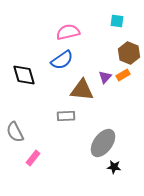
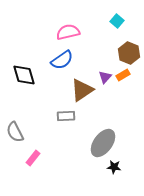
cyan square: rotated 32 degrees clockwise
brown triangle: rotated 40 degrees counterclockwise
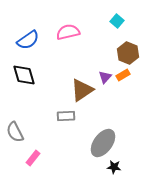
brown hexagon: moved 1 px left
blue semicircle: moved 34 px left, 20 px up
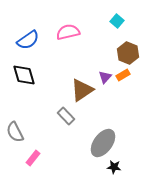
gray rectangle: rotated 48 degrees clockwise
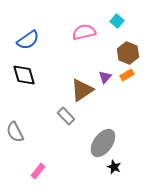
pink semicircle: moved 16 px right
orange rectangle: moved 4 px right
pink rectangle: moved 5 px right, 13 px down
black star: rotated 16 degrees clockwise
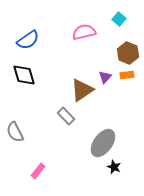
cyan square: moved 2 px right, 2 px up
orange rectangle: rotated 24 degrees clockwise
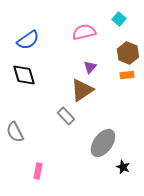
purple triangle: moved 15 px left, 10 px up
black star: moved 9 px right
pink rectangle: rotated 28 degrees counterclockwise
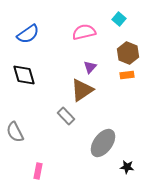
blue semicircle: moved 6 px up
black star: moved 4 px right; rotated 16 degrees counterclockwise
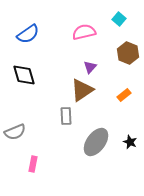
orange rectangle: moved 3 px left, 20 px down; rotated 32 degrees counterclockwise
gray rectangle: rotated 42 degrees clockwise
gray semicircle: rotated 85 degrees counterclockwise
gray ellipse: moved 7 px left, 1 px up
black star: moved 3 px right, 25 px up; rotated 16 degrees clockwise
pink rectangle: moved 5 px left, 7 px up
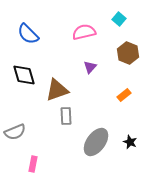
blue semicircle: rotated 80 degrees clockwise
brown triangle: moved 25 px left; rotated 15 degrees clockwise
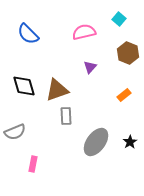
black diamond: moved 11 px down
black star: rotated 16 degrees clockwise
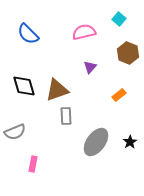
orange rectangle: moved 5 px left
